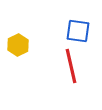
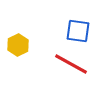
red line: moved 2 px up; rotated 48 degrees counterclockwise
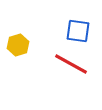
yellow hexagon: rotated 10 degrees clockwise
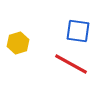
yellow hexagon: moved 2 px up
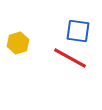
red line: moved 1 px left, 6 px up
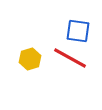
yellow hexagon: moved 12 px right, 16 px down
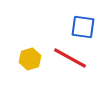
blue square: moved 5 px right, 4 px up
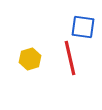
red line: rotated 48 degrees clockwise
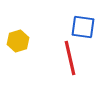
yellow hexagon: moved 12 px left, 18 px up
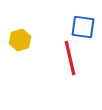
yellow hexagon: moved 2 px right, 1 px up
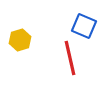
blue square: moved 1 px right, 1 px up; rotated 15 degrees clockwise
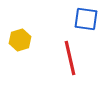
blue square: moved 2 px right, 7 px up; rotated 15 degrees counterclockwise
